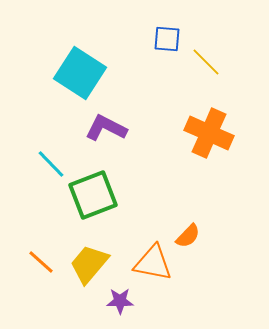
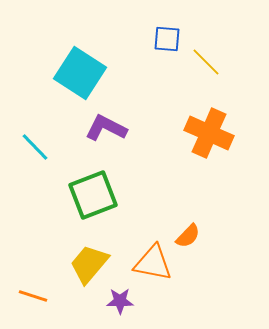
cyan line: moved 16 px left, 17 px up
orange line: moved 8 px left, 34 px down; rotated 24 degrees counterclockwise
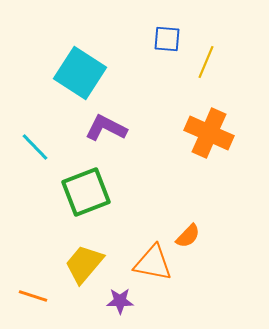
yellow line: rotated 68 degrees clockwise
green square: moved 7 px left, 3 px up
yellow trapezoid: moved 5 px left
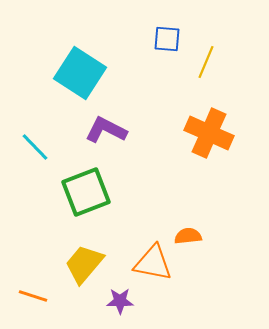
purple L-shape: moved 2 px down
orange semicircle: rotated 140 degrees counterclockwise
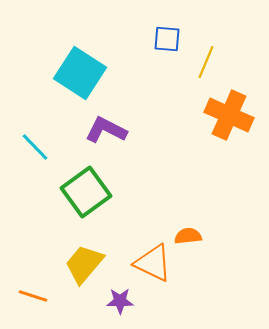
orange cross: moved 20 px right, 18 px up
green square: rotated 15 degrees counterclockwise
orange triangle: rotated 15 degrees clockwise
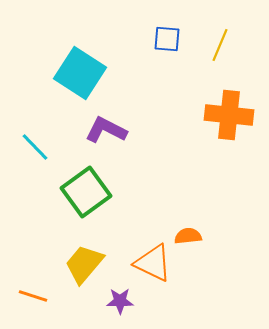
yellow line: moved 14 px right, 17 px up
orange cross: rotated 18 degrees counterclockwise
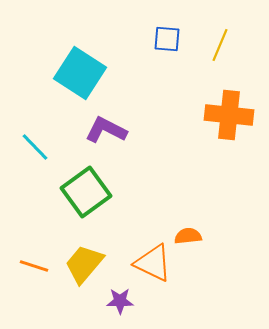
orange line: moved 1 px right, 30 px up
